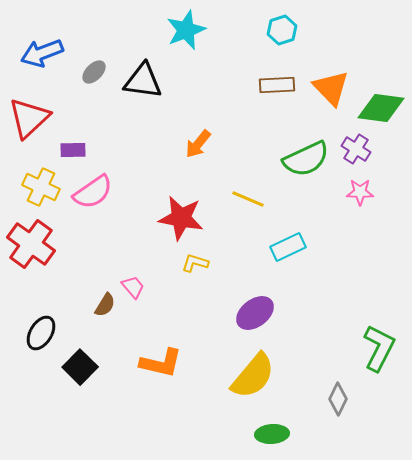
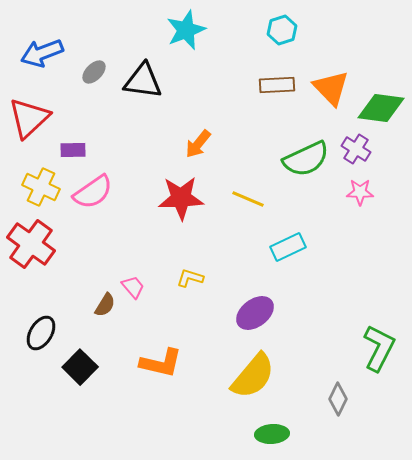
red star: moved 20 px up; rotated 12 degrees counterclockwise
yellow L-shape: moved 5 px left, 15 px down
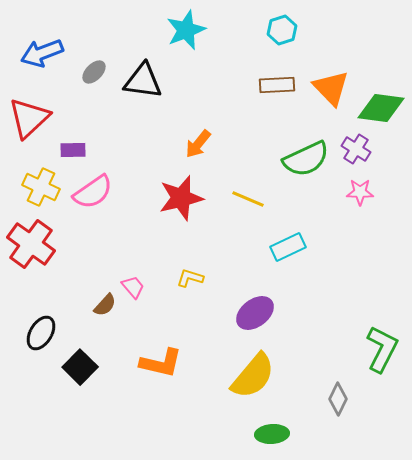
red star: rotated 12 degrees counterclockwise
brown semicircle: rotated 10 degrees clockwise
green L-shape: moved 3 px right, 1 px down
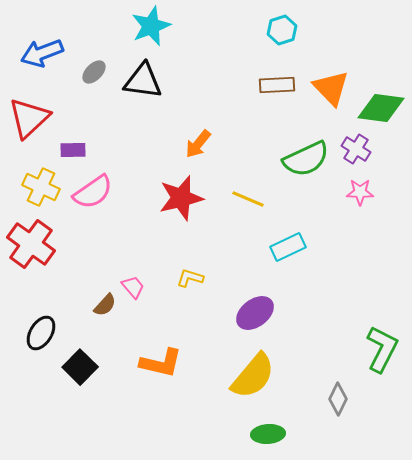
cyan star: moved 35 px left, 4 px up
green ellipse: moved 4 px left
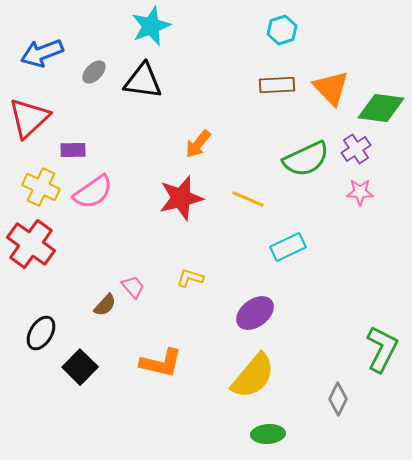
purple cross: rotated 24 degrees clockwise
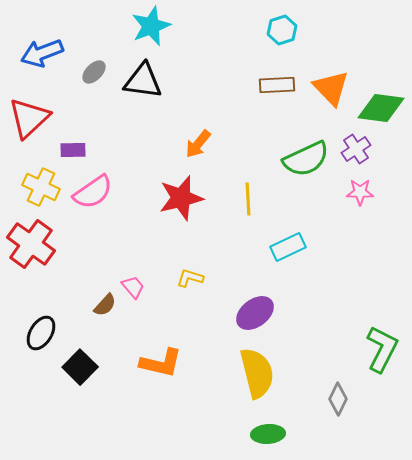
yellow line: rotated 64 degrees clockwise
yellow semicircle: moved 4 px right, 3 px up; rotated 54 degrees counterclockwise
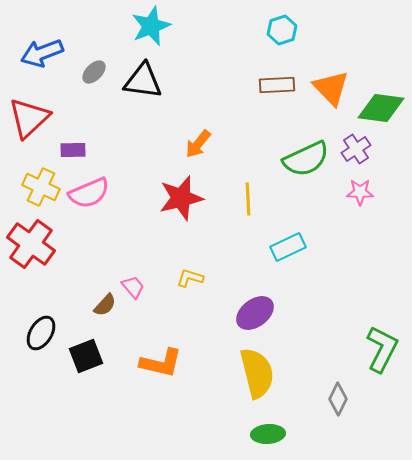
pink semicircle: moved 4 px left, 1 px down; rotated 12 degrees clockwise
black square: moved 6 px right, 11 px up; rotated 24 degrees clockwise
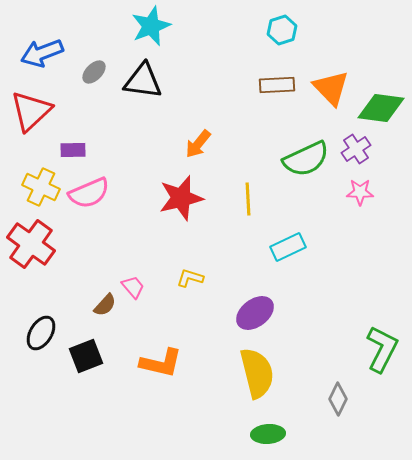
red triangle: moved 2 px right, 7 px up
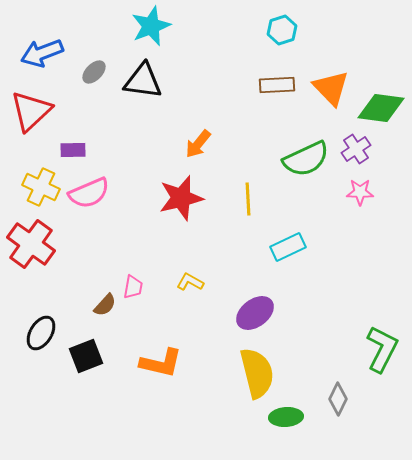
yellow L-shape: moved 4 px down; rotated 12 degrees clockwise
pink trapezoid: rotated 50 degrees clockwise
green ellipse: moved 18 px right, 17 px up
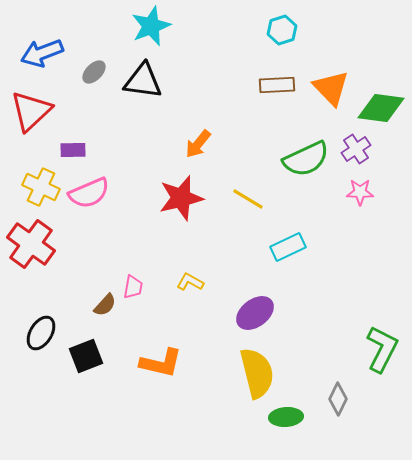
yellow line: rotated 56 degrees counterclockwise
